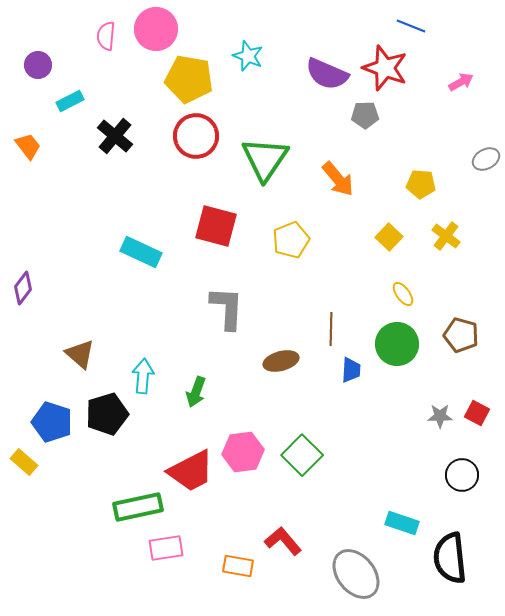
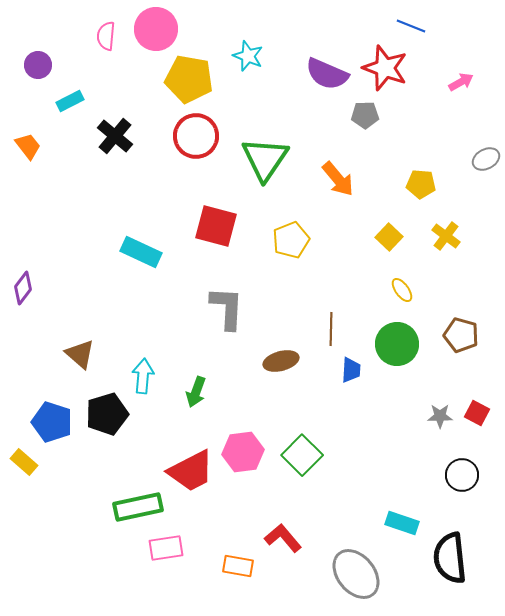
yellow ellipse at (403, 294): moved 1 px left, 4 px up
red L-shape at (283, 541): moved 3 px up
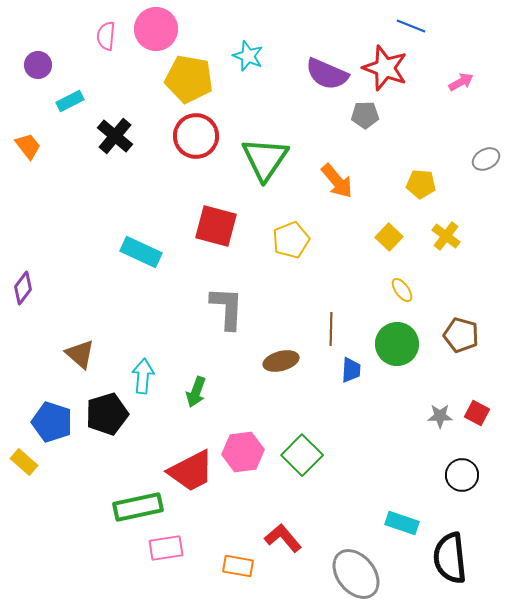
orange arrow at (338, 179): moved 1 px left, 2 px down
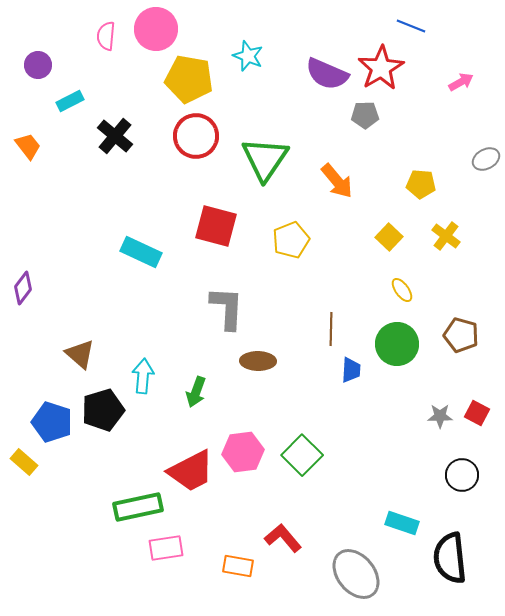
red star at (385, 68): moved 4 px left; rotated 21 degrees clockwise
brown ellipse at (281, 361): moved 23 px left; rotated 16 degrees clockwise
black pentagon at (107, 414): moved 4 px left, 4 px up
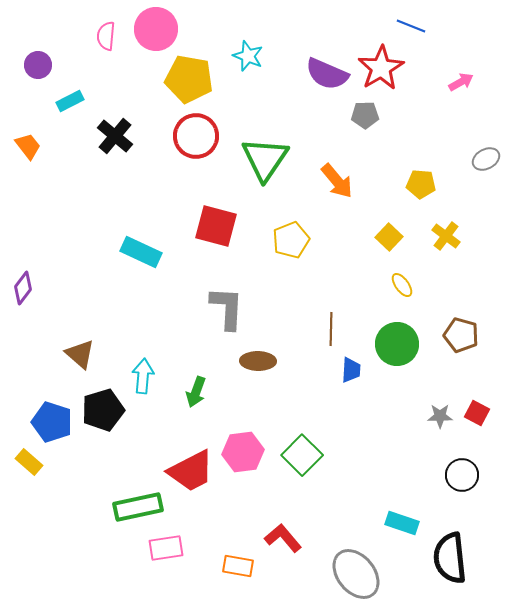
yellow ellipse at (402, 290): moved 5 px up
yellow rectangle at (24, 462): moved 5 px right
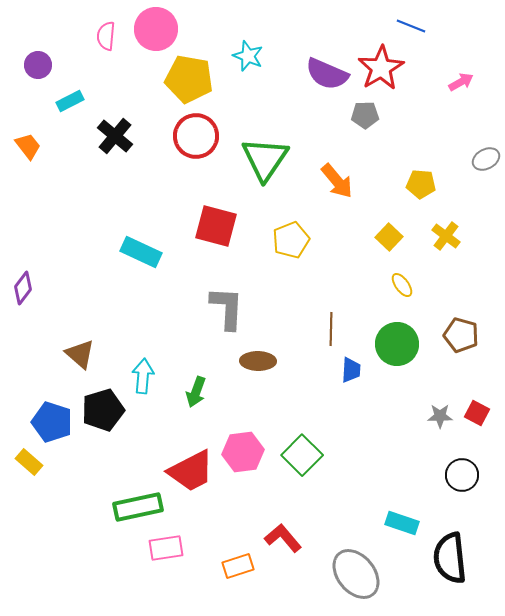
orange rectangle at (238, 566): rotated 28 degrees counterclockwise
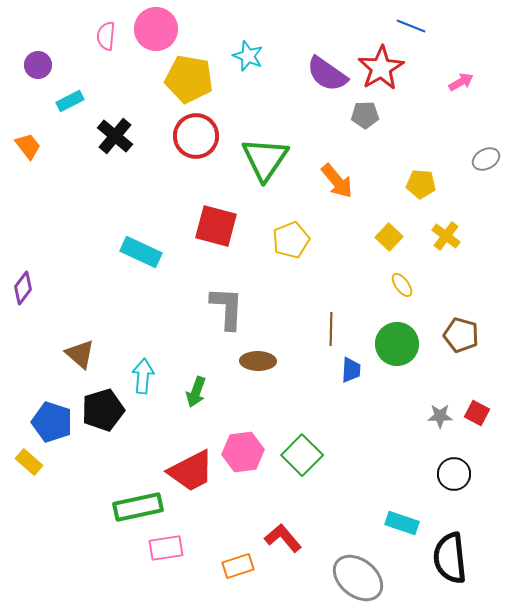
purple semicircle at (327, 74): rotated 12 degrees clockwise
black circle at (462, 475): moved 8 px left, 1 px up
gray ellipse at (356, 574): moved 2 px right, 4 px down; rotated 12 degrees counterclockwise
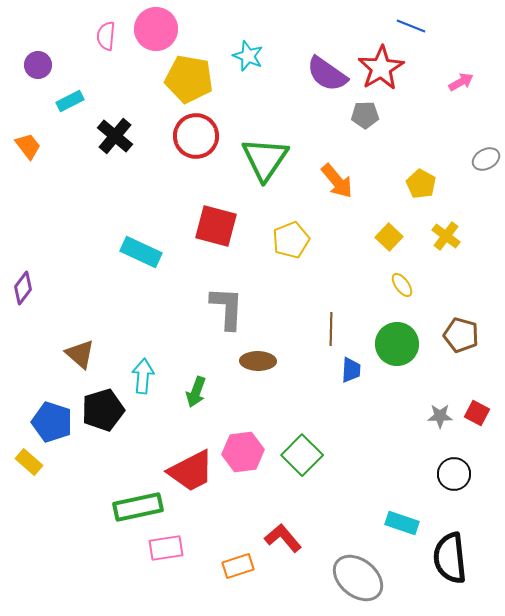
yellow pentagon at (421, 184): rotated 24 degrees clockwise
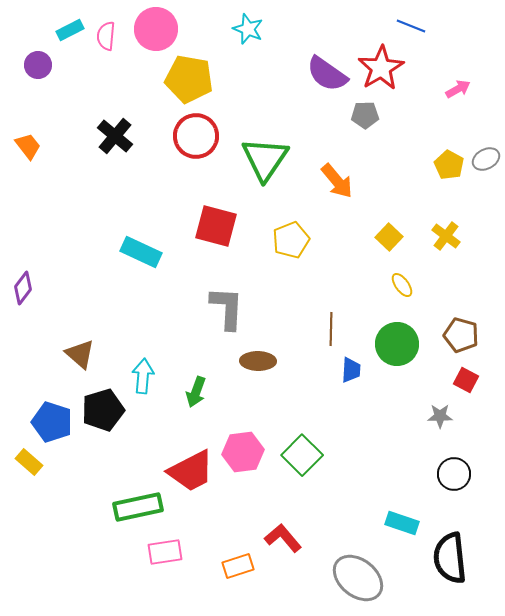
cyan star at (248, 56): moved 27 px up
pink arrow at (461, 82): moved 3 px left, 7 px down
cyan rectangle at (70, 101): moved 71 px up
yellow pentagon at (421, 184): moved 28 px right, 19 px up
red square at (477, 413): moved 11 px left, 33 px up
pink rectangle at (166, 548): moved 1 px left, 4 px down
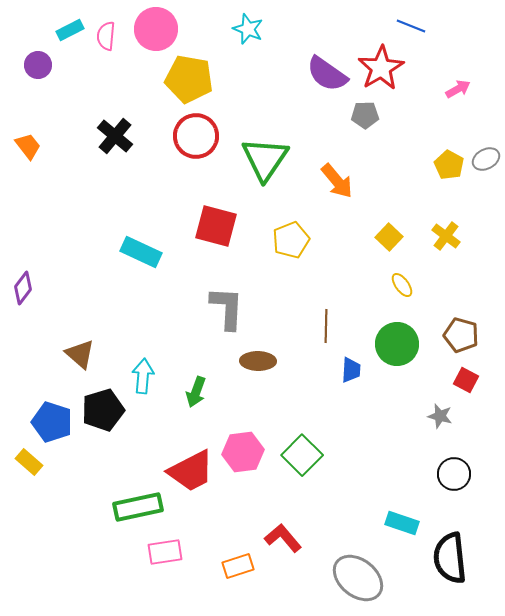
brown line at (331, 329): moved 5 px left, 3 px up
gray star at (440, 416): rotated 15 degrees clockwise
